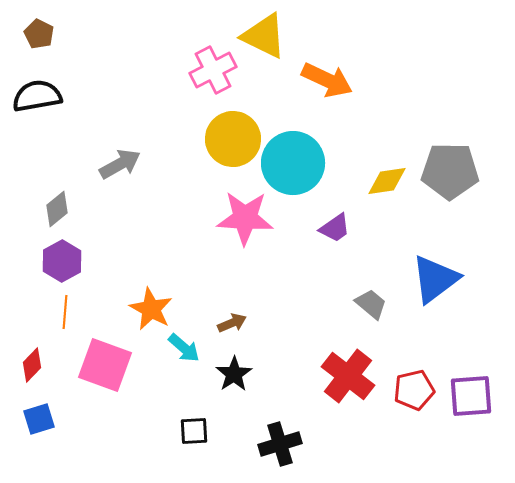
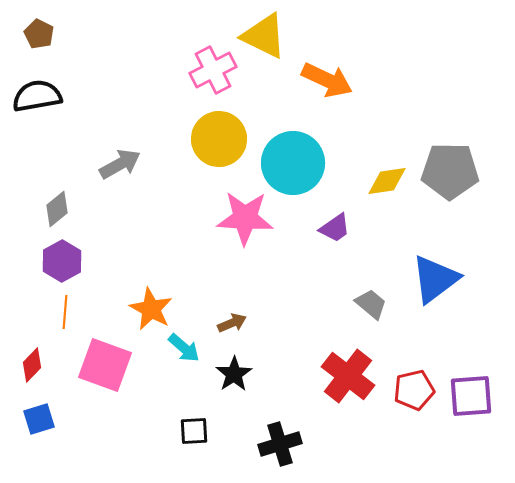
yellow circle: moved 14 px left
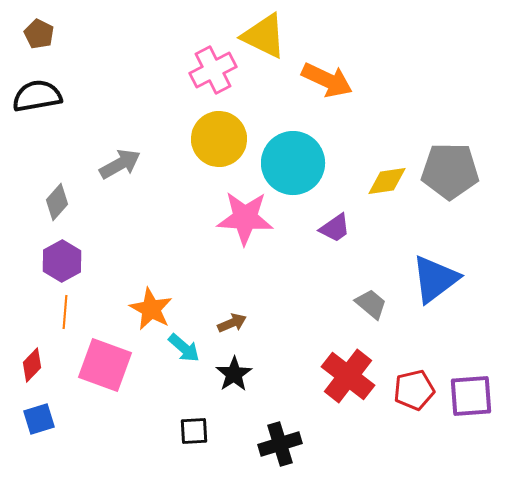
gray diamond: moved 7 px up; rotated 9 degrees counterclockwise
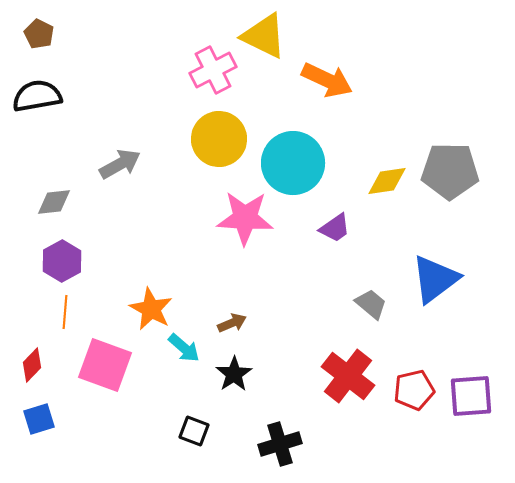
gray diamond: moved 3 px left; rotated 42 degrees clockwise
black square: rotated 24 degrees clockwise
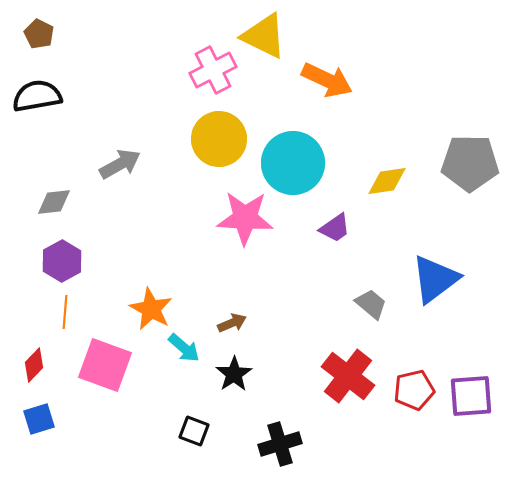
gray pentagon: moved 20 px right, 8 px up
red diamond: moved 2 px right
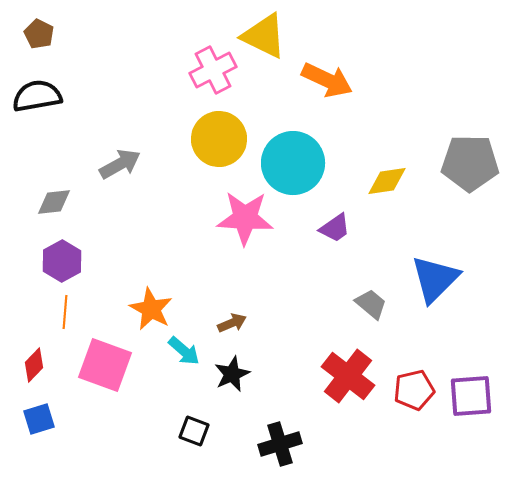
blue triangle: rotated 8 degrees counterclockwise
cyan arrow: moved 3 px down
black star: moved 2 px left; rotated 9 degrees clockwise
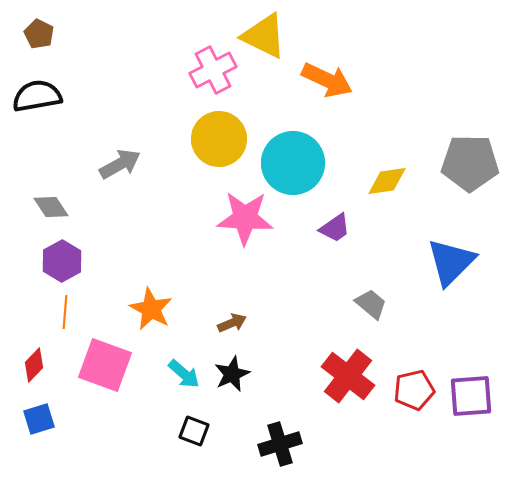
gray diamond: moved 3 px left, 5 px down; rotated 63 degrees clockwise
blue triangle: moved 16 px right, 17 px up
cyan arrow: moved 23 px down
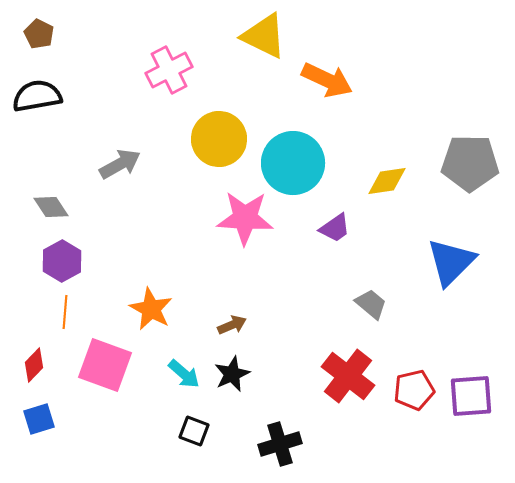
pink cross: moved 44 px left
brown arrow: moved 2 px down
